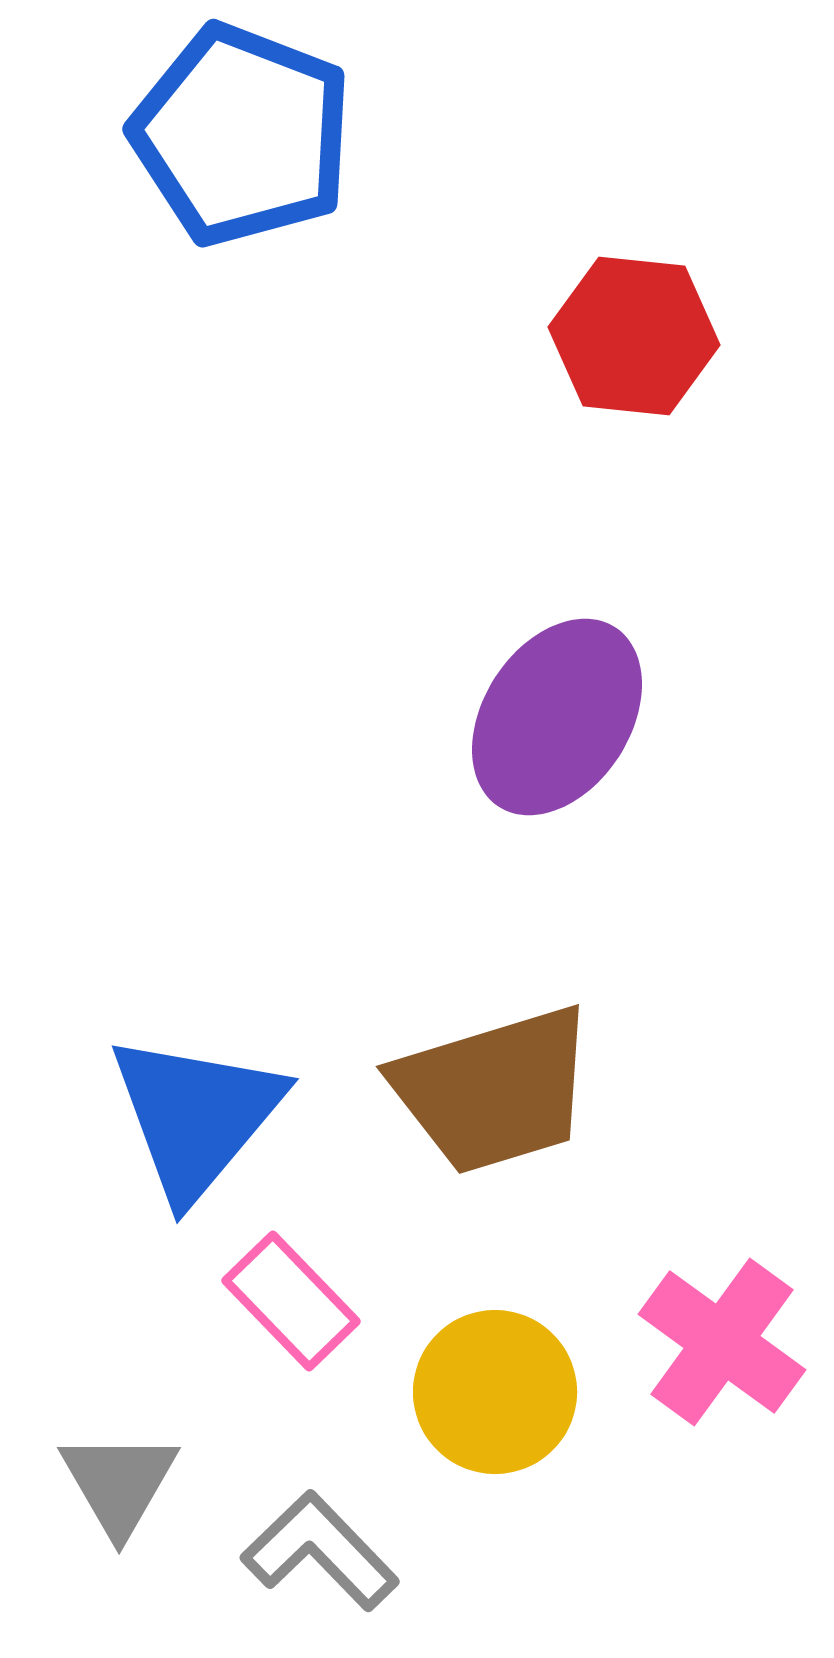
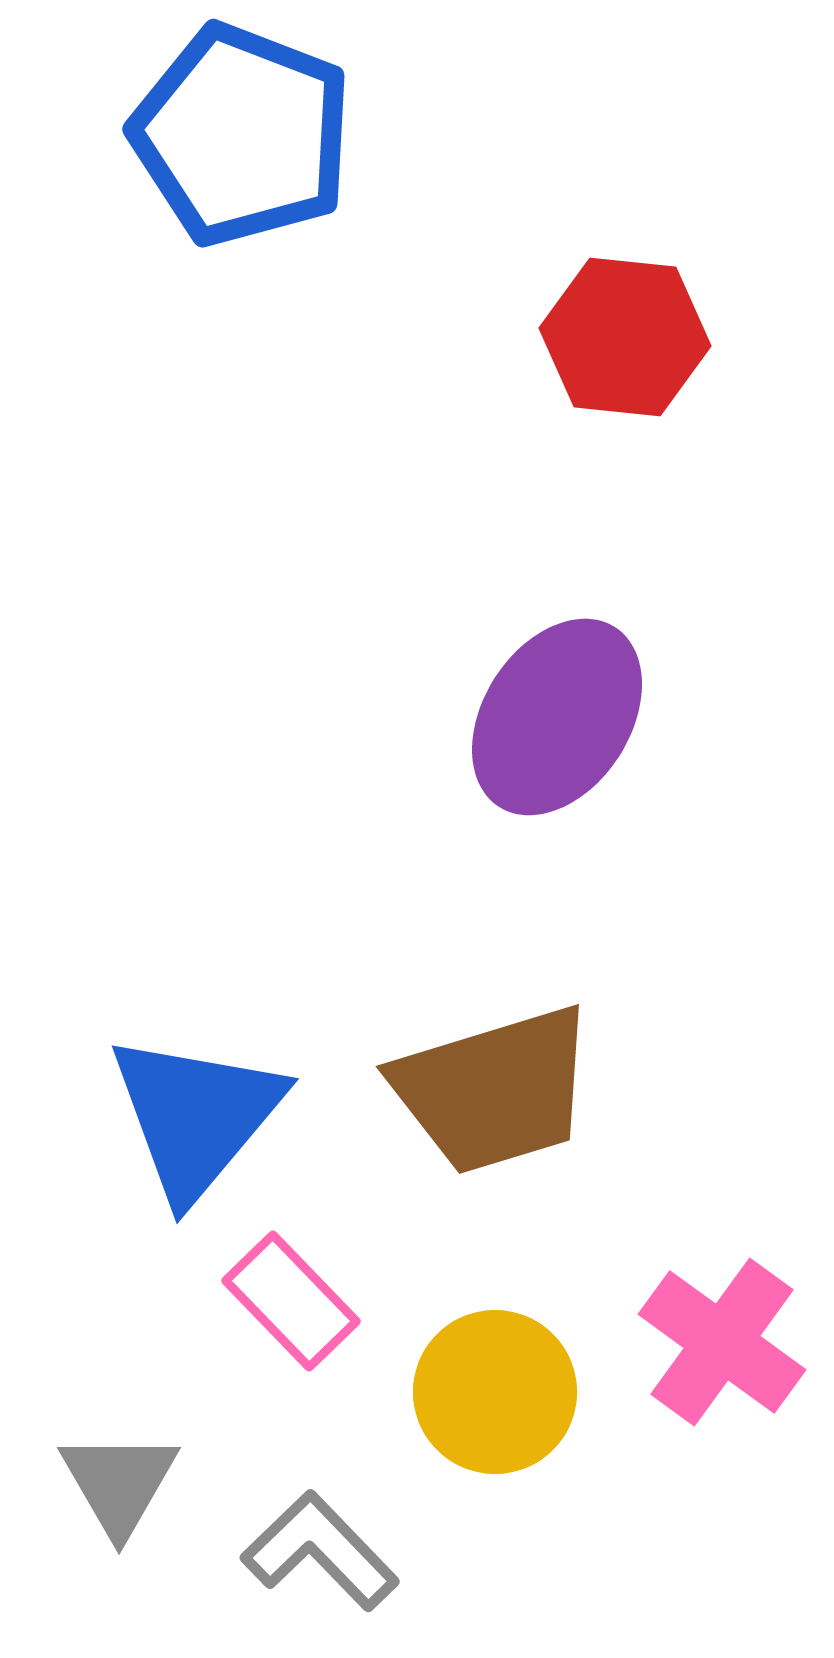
red hexagon: moved 9 px left, 1 px down
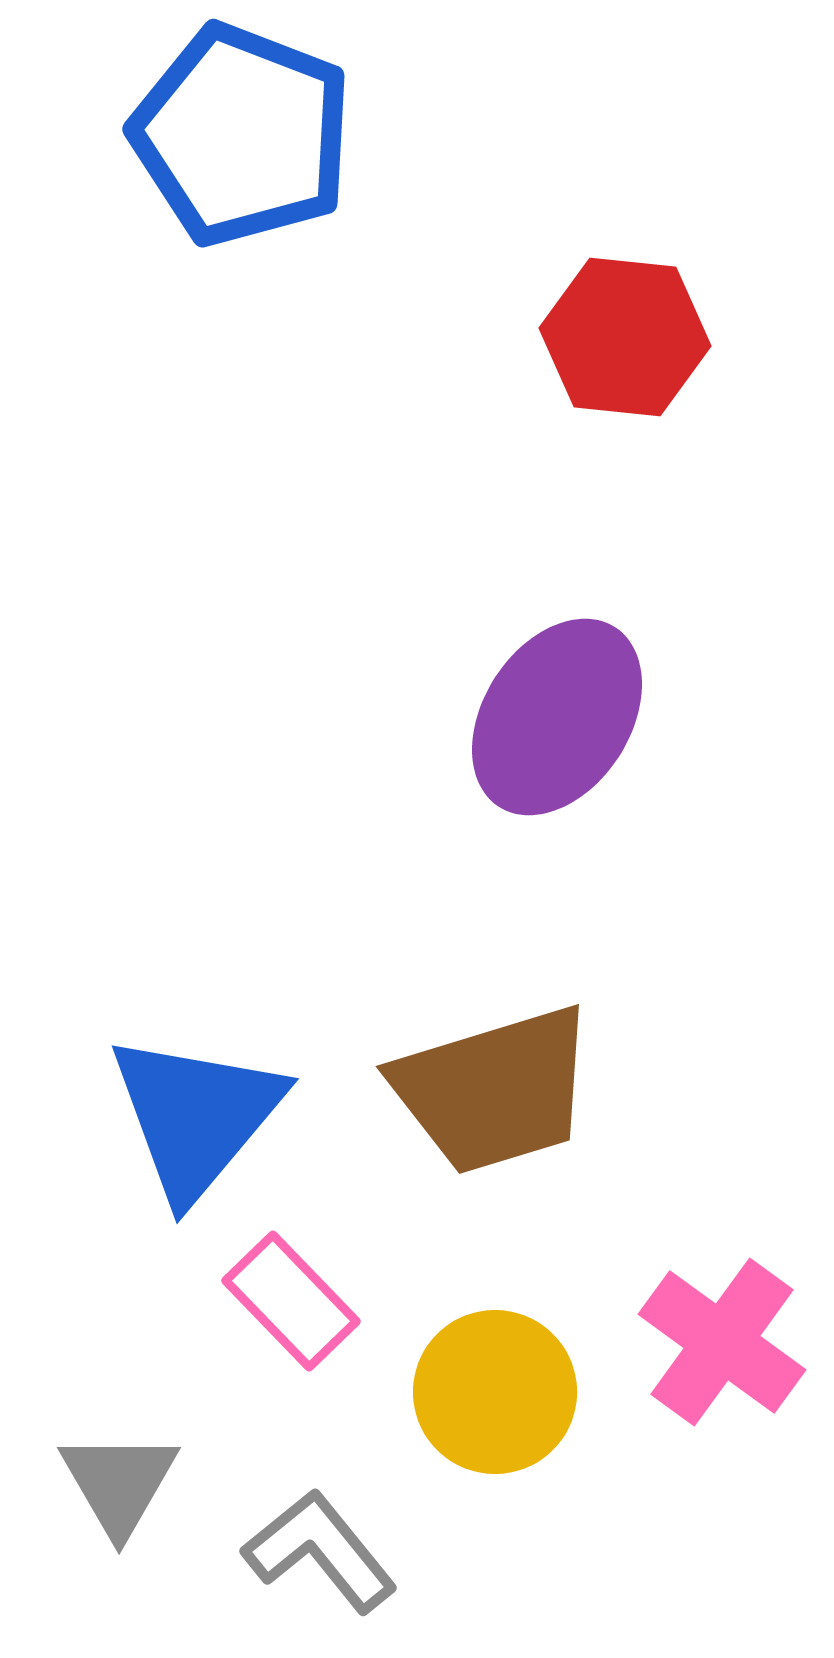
gray L-shape: rotated 5 degrees clockwise
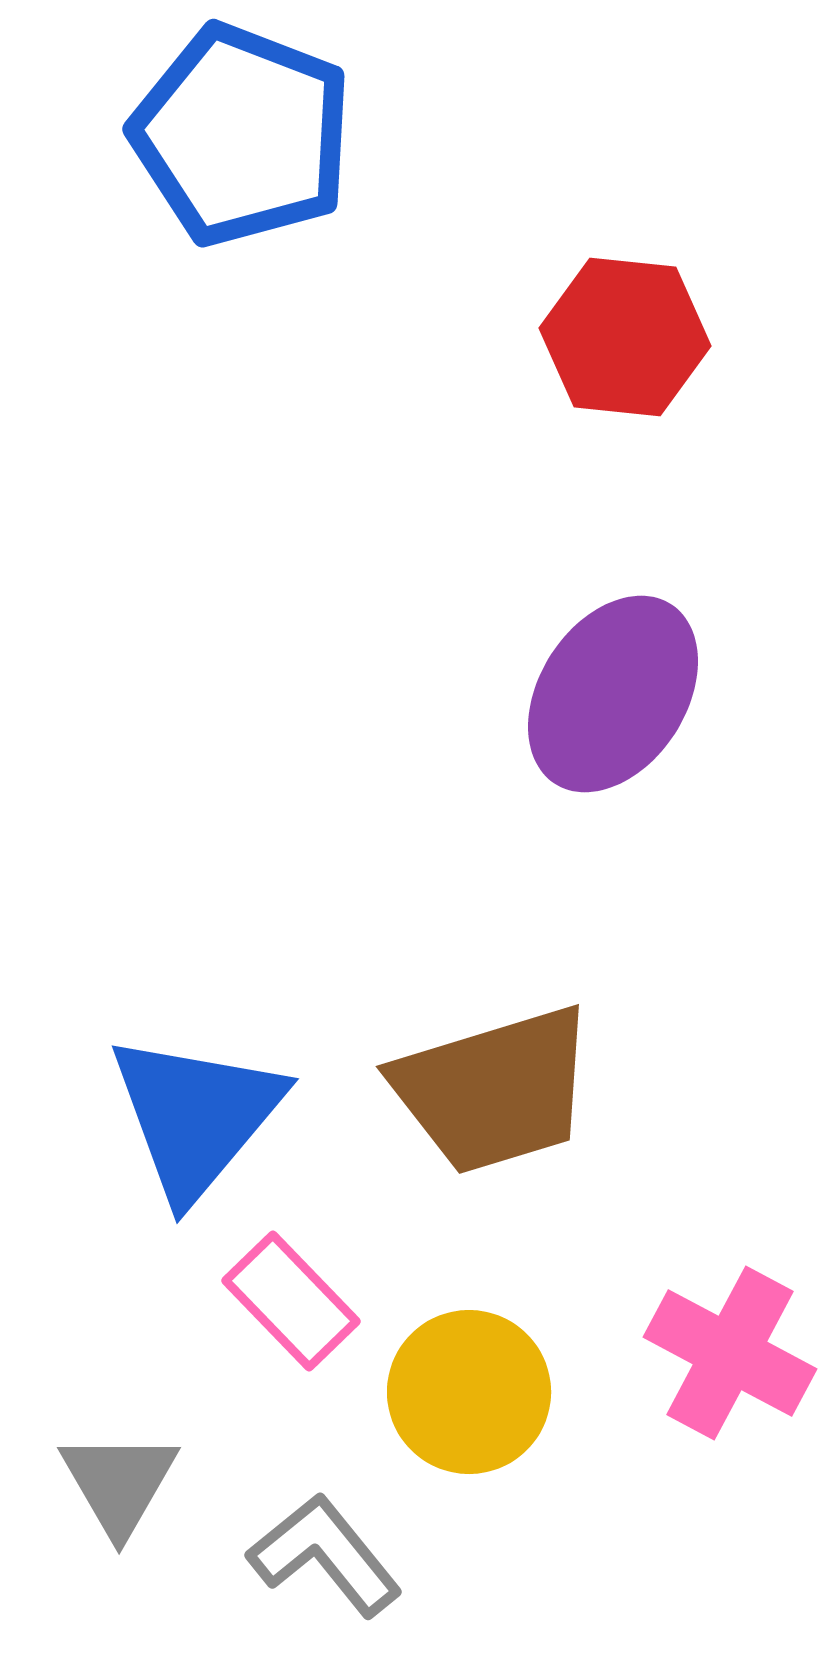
purple ellipse: moved 56 px right, 23 px up
pink cross: moved 8 px right, 11 px down; rotated 8 degrees counterclockwise
yellow circle: moved 26 px left
gray L-shape: moved 5 px right, 4 px down
